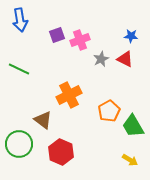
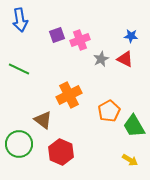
green trapezoid: moved 1 px right
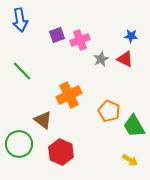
green line: moved 3 px right, 2 px down; rotated 20 degrees clockwise
orange pentagon: rotated 20 degrees counterclockwise
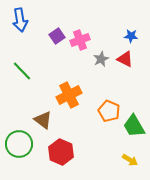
purple square: moved 1 px down; rotated 14 degrees counterclockwise
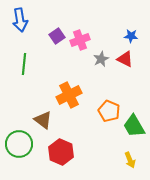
green line: moved 2 px right, 7 px up; rotated 50 degrees clockwise
yellow arrow: rotated 35 degrees clockwise
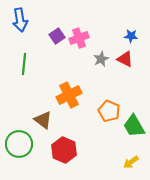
pink cross: moved 1 px left, 2 px up
red hexagon: moved 3 px right, 2 px up
yellow arrow: moved 1 px right, 2 px down; rotated 77 degrees clockwise
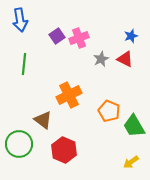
blue star: rotated 24 degrees counterclockwise
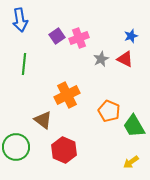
orange cross: moved 2 px left
green circle: moved 3 px left, 3 px down
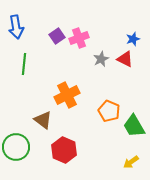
blue arrow: moved 4 px left, 7 px down
blue star: moved 2 px right, 3 px down
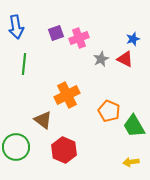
purple square: moved 1 px left, 3 px up; rotated 14 degrees clockwise
yellow arrow: rotated 28 degrees clockwise
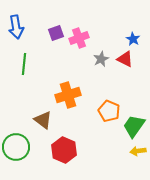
blue star: rotated 24 degrees counterclockwise
orange cross: moved 1 px right; rotated 10 degrees clockwise
green trapezoid: rotated 65 degrees clockwise
yellow arrow: moved 7 px right, 11 px up
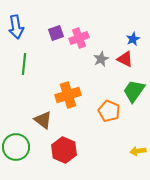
blue star: rotated 16 degrees clockwise
green trapezoid: moved 35 px up
